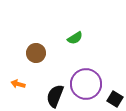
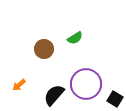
brown circle: moved 8 px right, 4 px up
orange arrow: moved 1 px right, 1 px down; rotated 56 degrees counterclockwise
black semicircle: moved 1 px left, 1 px up; rotated 20 degrees clockwise
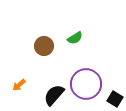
brown circle: moved 3 px up
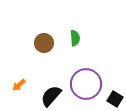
green semicircle: rotated 63 degrees counterclockwise
brown circle: moved 3 px up
black semicircle: moved 3 px left, 1 px down
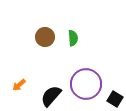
green semicircle: moved 2 px left
brown circle: moved 1 px right, 6 px up
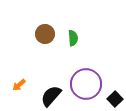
brown circle: moved 3 px up
black square: rotated 14 degrees clockwise
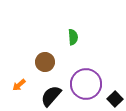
brown circle: moved 28 px down
green semicircle: moved 1 px up
